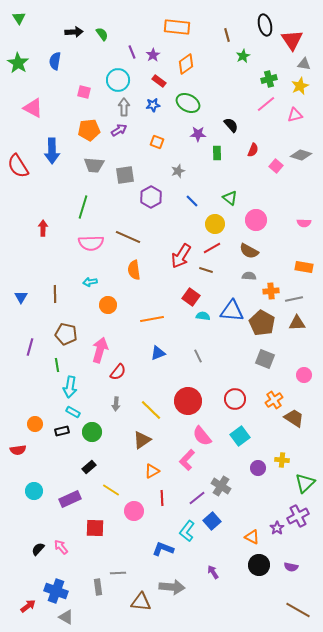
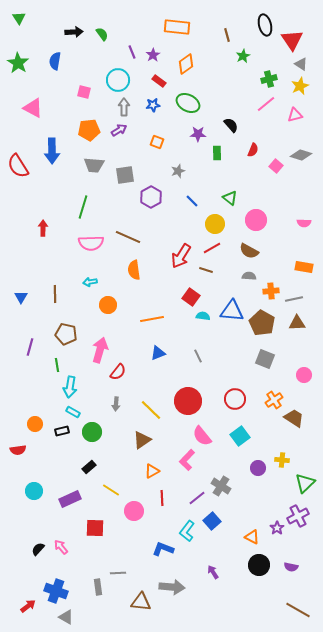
gray triangle at (304, 64): moved 3 px left; rotated 24 degrees clockwise
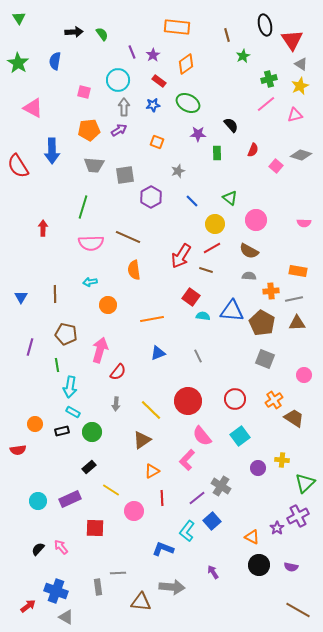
orange rectangle at (304, 267): moved 6 px left, 4 px down
cyan circle at (34, 491): moved 4 px right, 10 px down
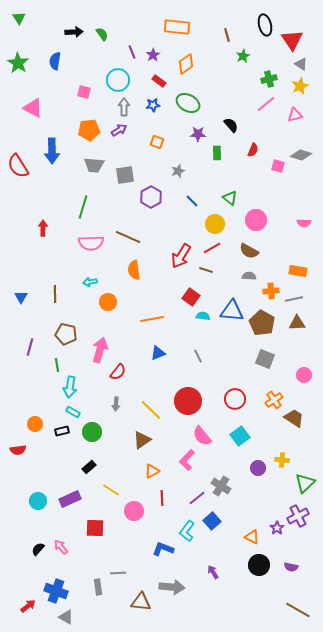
pink square at (276, 166): moved 2 px right; rotated 24 degrees counterclockwise
orange circle at (108, 305): moved 3 px up
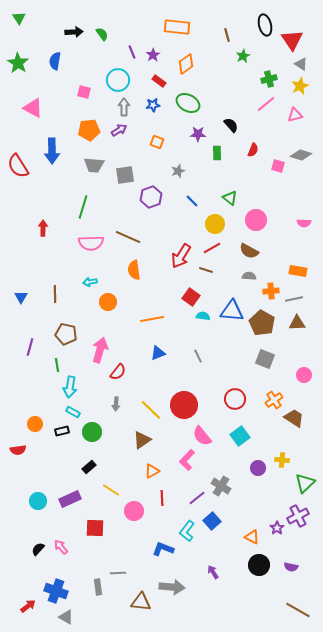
purple hexagon at (151, 197): rotated 10 degrees clockwise
red circle at (188, 401): moved 4 px left, 4 px down
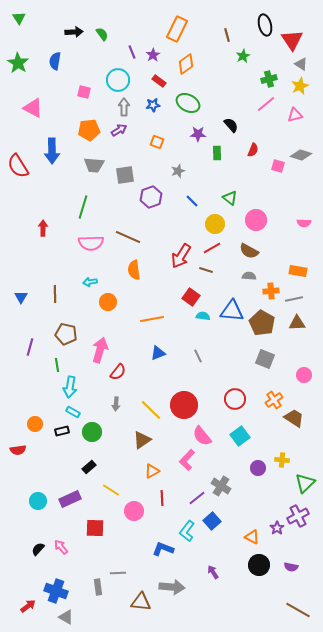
orange rectangle at (177, 27): moved 2 px down; rotated 70 degrees counterclockwise
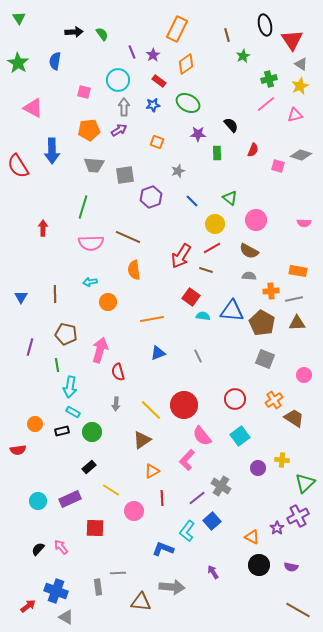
red semicircle at (118, 372): rotated 126 degrees clockwise
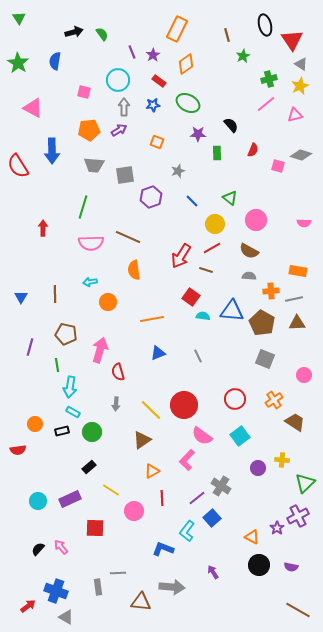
black arrow at (74, 32): rotated 12 degrees counterclockwise
brown trapezoid at (294, 418): moved 1 px right, 4 px down
pink semicircle at (202, 436): rotated 15 degrees counterclockwise
blue square at (212, 521): moved 3 px up
